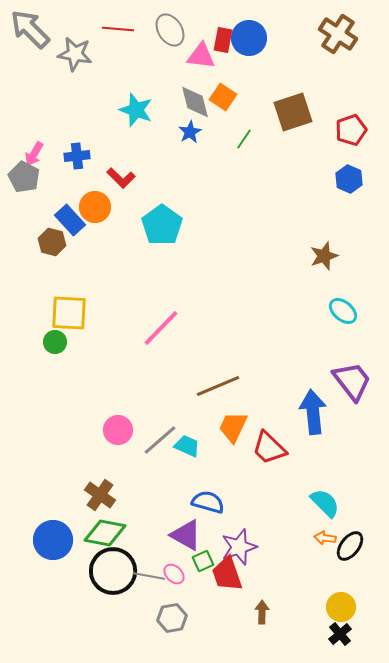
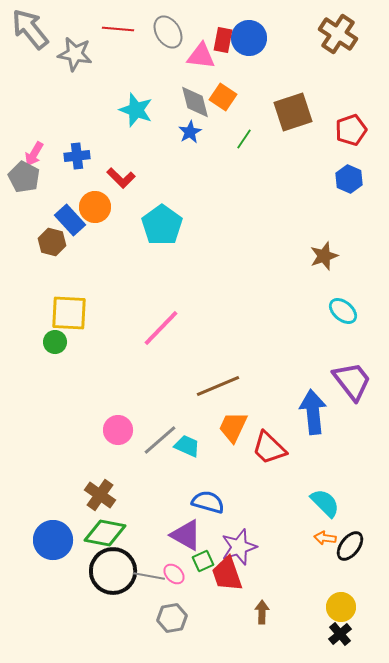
gray arrow at (30, 29): rotated 6 degrees clockwise
gray ellipse at (170, 30): moved 2 px left, 2 px down
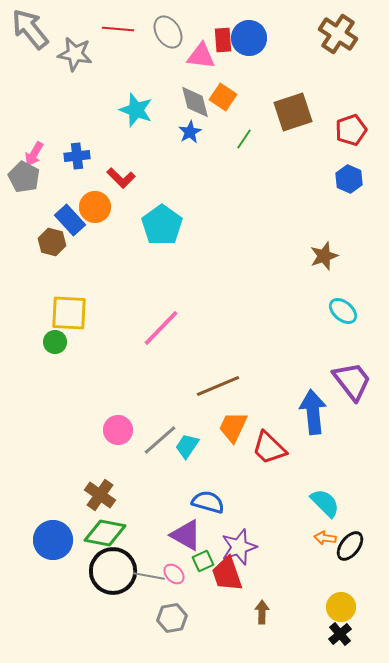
red rectangle at (223, 40): rotated 15 degrees counterclockwise
cyan trapezoid at (187, 446): rotated 80 degrees counterclockwise
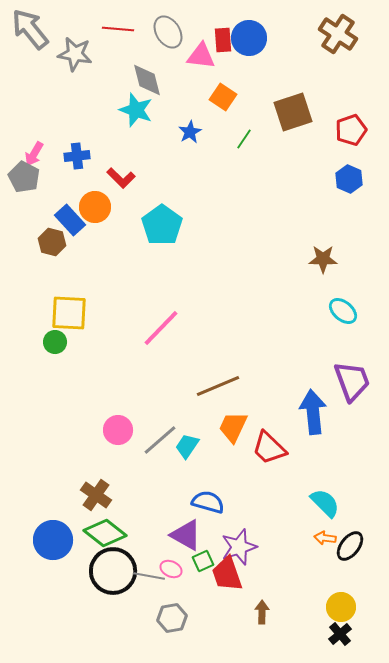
gray diamond at (195, 102): moved 48 px left, 22 px up
brown star at (324, 256): moved 1 px left, 3 px down; rotated 20 degrees clockwise
purple trapezoid at (352, 381): rotated 18 degrees clockwise
brown cross at (100, 495): moved 4 px left
green diamond at (105, 533): rotated 27 degrees clockwise
pink ellipse at (174, 574): moved 3 px left, 5 px up; rotated 20 degrees counterclockwise
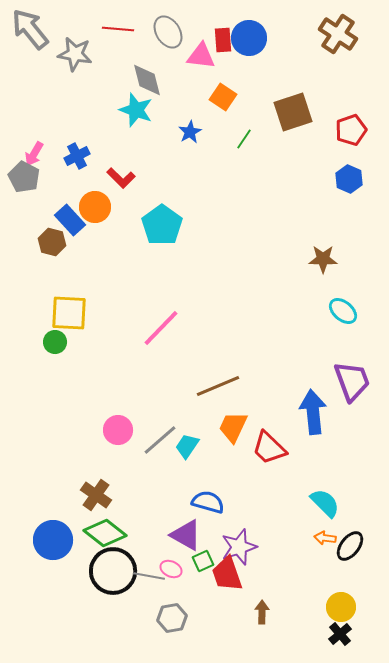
blue cross at (77, 156): rotated 20 degrees counterclockwise
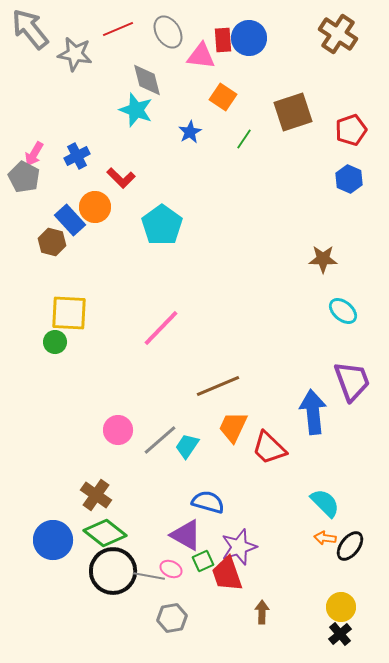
red line at (118, 29): rotated 28 degrees counterclockwise
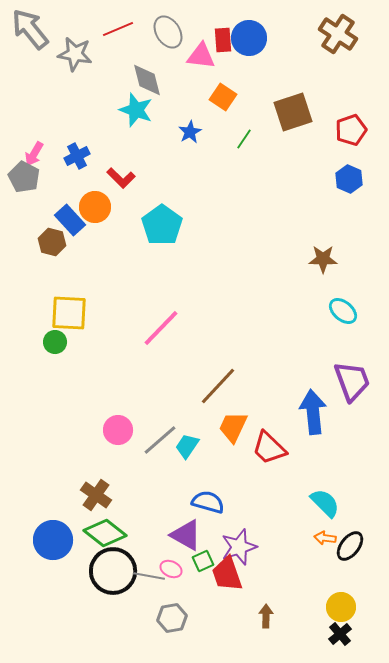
brown line at (218, 386): rotated 24 degrees counterclockwise
brown arrow at (262, 612): moved 4 px right, 4 px down
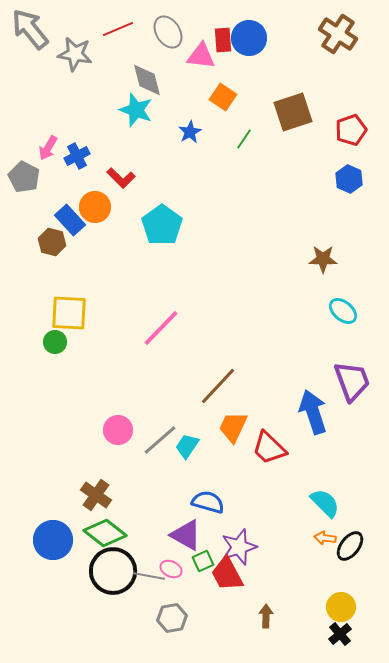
pink arrow at (34, 154): moved 14 px right, 6 px up
blue arrow at (313, 412): rotated 12 degrees counterclockwise
red trapezoid at (227, 574): rotated 9 degrees counterclockwise
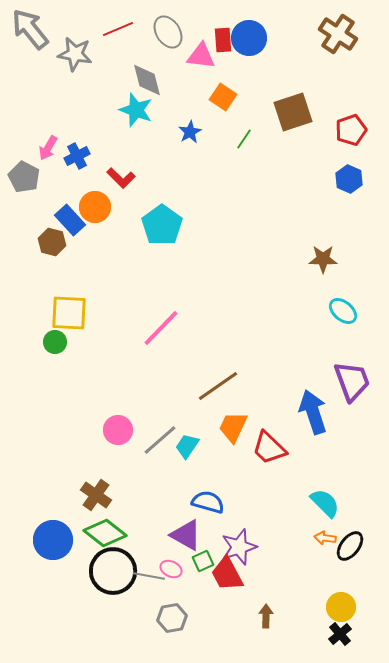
brown line at (218, 386): rotated 12 degrees clockwise
